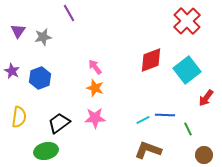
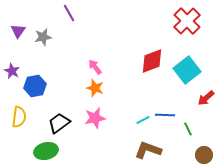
red diamond: moved 1 px right, 1 px down
blue hexagon: moved 5 px left, 8 px down; rotated 10 degrees clockwise
red arrow: rotated 12 degrees clockwise
pink star: rotated 10 degrees counterclockwise
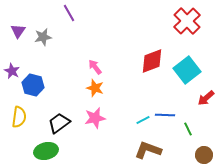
blue hexagon: moved 2 px left, 1 px up; rotated 25 degrees clockwise
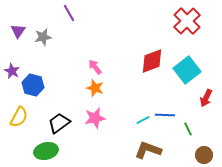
red arrow: rotated 24 degrees counterclockwise
yellow semicircle: rotated 20 degrees clockwise
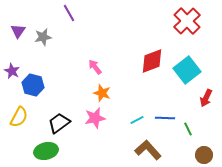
orange star: moved 7 px right, 5 px down
blue line: moved 3 px down
cyan line: moved 6 px left
brown L-shape: rotated 28 degrees clockwise
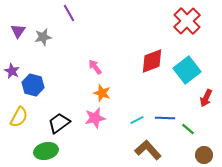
green line: rotated 24 degrees counterclockwise
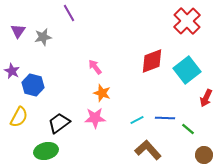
pink star: rotated 10 degrees clockwise
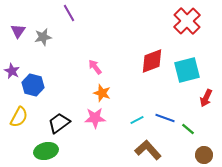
cyan square: rotated 24 degrees clockwise
blue line: rotated 18 degrees clockwise
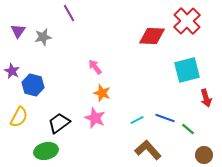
red diamond: moved 25 px up; rotated 24 degrees clockwise
red arrow: rotated 42 degrees counterclockwise
pink star: rotated 25 degrees clockwise
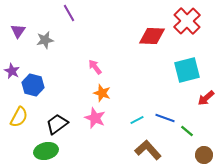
gray star: moved 2 px right, 3 px down
red arrow: rotated 66 degrees clockwise
black trapezoid: moved 2 px left, 1 px down
green line: moved 1 px left, 2 px down
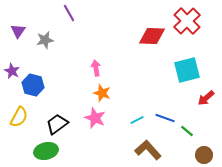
pink arrow: moved 1 px right, 1 px down; rotated 28 degrees clockwise
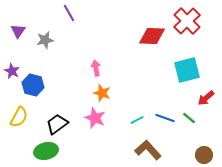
green line: moved 2 px right, 13 px up
